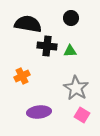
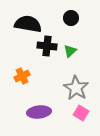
green triangle: rotated 40 degrees counterclockwise
pink square: moved 1 px left, 2 px up
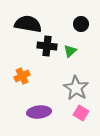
black circle: moved 10 px right, 6 px down
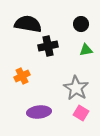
black cross: moved 1 px right; rotated 18 degrees counterclockwise
green triangle: moved 16 px right, 1 px up; rotated 32 degrees clockwise
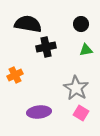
black cross: moved 2 px left, 1 px down
orange cross: moved 7 px left, 1 px up
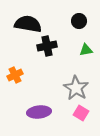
black circle: moved 2 px left, 3 px up
black cross: moved 1 px right, 1 px up
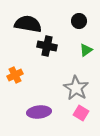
black cross: rotated 24 degrees clockwise
green triangle: rotated 24 degrees counterclockwise
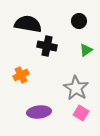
orange cross: moved 6 px right
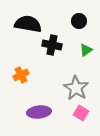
black cross: moved 5 px right, 1 px up
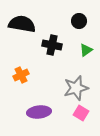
black semicircle: moved 6 px left
gray star: rotated 25 degrees clockwise
